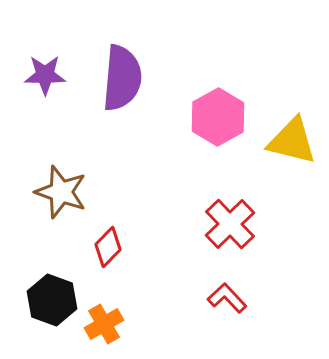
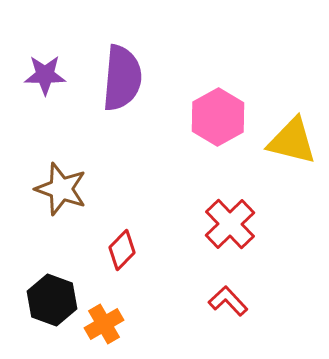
brown star: moved 3 px up
red diamond: moved 14 px right, 3 px down
red L-shape: moved 1 px right, 3 px down
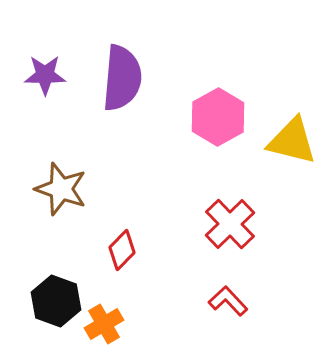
black hexagon: moved 4 px right, 1 px down
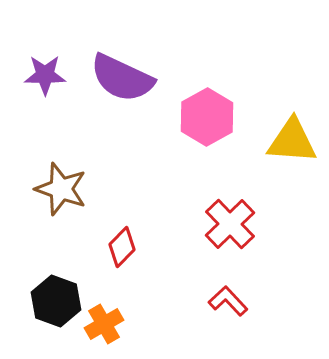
purple semicircle: rotated 110 degrees clockwise
pink hexagon: moved 11 px left
yellow triangle: rotated 10 degrees counterclockwise
red diamond: moved 3 px up
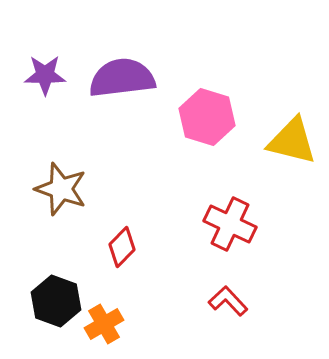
purple semicircle: rotated 148 degrees clockwise
pink hexagon: rotated 14 degrees counterclockwise
yellow triangle: rotated 10 degrees clockwise
red cross: rotated 21 degrees counterclockwise
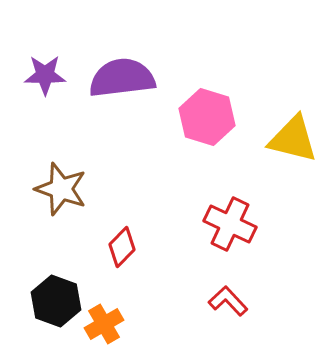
yellow triangle: moved 1 px right, 2 px up
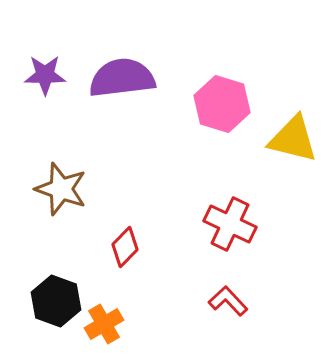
pink hexagon: moved 15 px right, 13 px up
red diamond: moved 3 px right
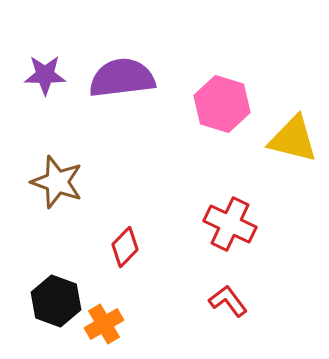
brown star: moved 4 px left, 7 px up
red L-shape: rotated 6 degrees clockwise
